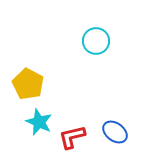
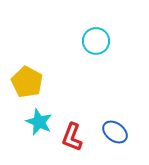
yellow pentagon: moved 1 px left, 2 px up
red L-shape: rotated 56 degrees counterclockwise
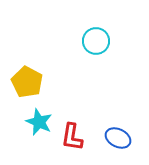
blue ellipse: moved 3 px right, 6 px down; rotated 10 degrees counterclockwise
red L-shape: rotated 12 degrees counterclockwise
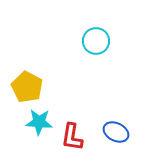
yellow pentagon: moved 5 px down
cyan star: rotated 20 degrees counterclockwise
blue ellipse: moved 2 px left, 6 px up
